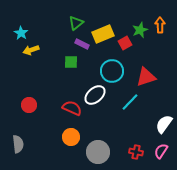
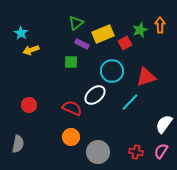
gray semicircle: rotated 18 degrees clockwise
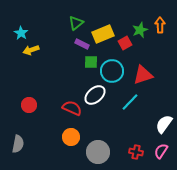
green square: moved 20 px right
red triangle: moved 3 px left, 2 px up
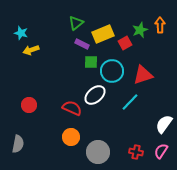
cyan star: rotated 16 degrees counterclockwise
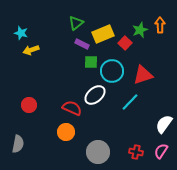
red square: rotated 16 degrees counterclockwise
orange circle: moved 5 px left, 5 px up
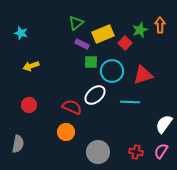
yellow arrow: moved 16 px down
cyan line: rotated 48 degrees clockwise
red semicircle: moved 1 px up
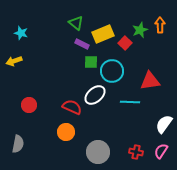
green triangle: rotated 42 degrees counterclockwise
yellow arrow: moved 17 px left, 5 px up
red triangle: moved 7 px right, 6 px down; rotated 10 degrees clockwise
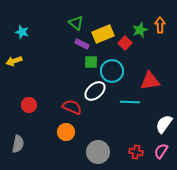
cyan star: moved 1 px right, 1 px up
white ellipse: moved 4 px up
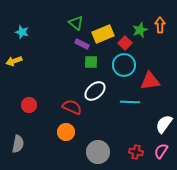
cyan circle: moved 12 px right, 6 px up
